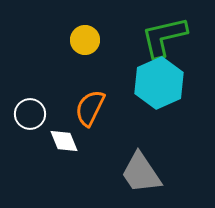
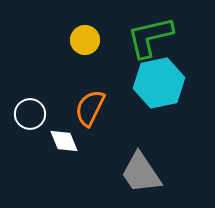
green L-shape: moved 14 px left
cyan hexagon: rotated 12 degrees clockwise
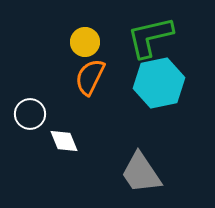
yellow circle: moved 2 px down
orange semicircle: moved 31 px up
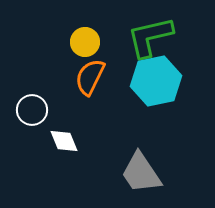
cyan hexagon: moved 3 px left, 2 px up
white circle: moved 2 px right, 4 px up
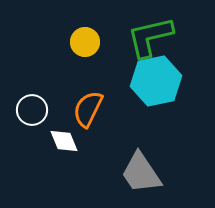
orange semicircle: moved 2 px left, 32 px down
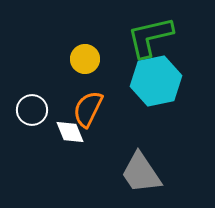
yellow circle: moved 17 px down
white diamond: moved 6 px right, 9 px up
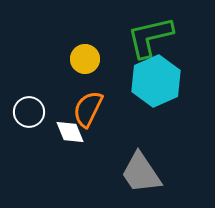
cyan hexagon: rotated 12 degrees counterclockwise
white circle: moved 3 px left, 2 px down
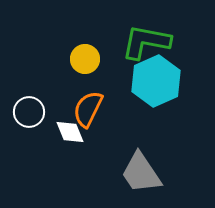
green L-shape: moved 4 px left, 5 px down; rotated 24 degrees clockwise
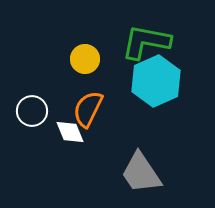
white circle: moved 3 px right, 1 px up
